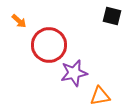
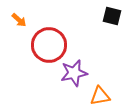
orange arrow: moved 1 px up
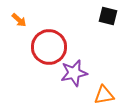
black square: moved 4 px left
red circle: moved 2 px down
orange triangle: moved 4 px right, 1 px up
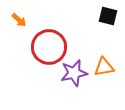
orange triangle: moved 28 px up
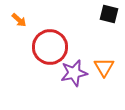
black square: moved 1 px right, 2 px up
red circle: moved 1 px right
orange triangle: rotated 50 degrees counterclockwise
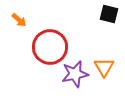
purple star: moved 1 px right, 1 px down
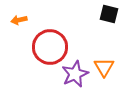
orange arrow: rotated 126 degrees clockwise
purple star: rotated 12 degrees counterclockwise
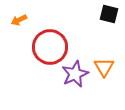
orange arrow: rotated 14 degrees counterclockwise
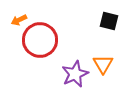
black square: moved 7 px down
red circle: moved 10 px left, 7 px up
orange triangle: moved 1 px left, 3 px up
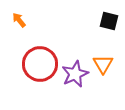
orange arrow: rotated 77 degrees clockwise
red circle: moved 24 px down
